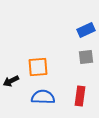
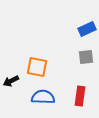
blue rectangle: moved 1 px right, 1 px up
orange square: moved 1 px left; rotated 15 degrees clockwise
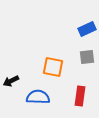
gray square: moved 1 px right
orange square: moved 16 px right
blue semicircle: moved 5 px left
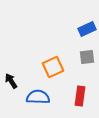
orange square: rotated 35 degrees counterclockwise
black arrow: rotated 84 degrees clockwise
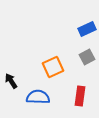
gray square: rotated 21 degrees counterclockwise
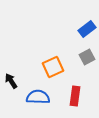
blue rectangle: rotated 12 degrees counterclockwise
red rectangle: moved 5 px left
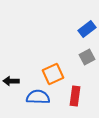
orange square: moved 7 px down
black arrow: rotated 56 degrees counterclockwise
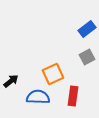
black arrow: rotated 140 degrees clockwise
red rectangle: moved 2 px left
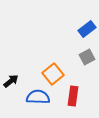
orange square: rotated 15 degrees counterclockwise
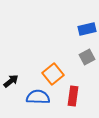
blue rectangle: rotated 24 degrees clockwise
